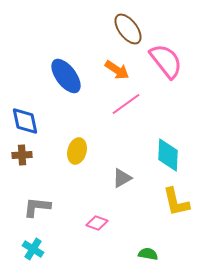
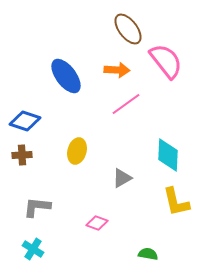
orange arrow: rotated 30 degrees counterclockwise
blue diamond: rotated 60 degrees counterclockwise
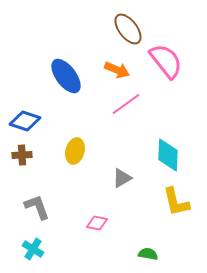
orange arrow: rotated 20 degrees clockwise
yellow ellipse: moved 2 px left
gray L-shape: rotated 64 degrees clockwise
pink diamond: rotated 10 degrees counterclockwise
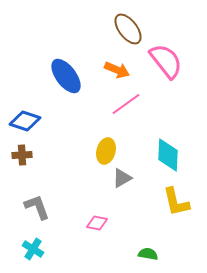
yellow ellipse: moved 31 px right
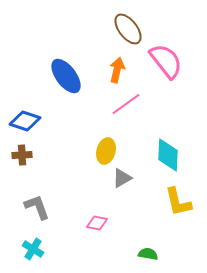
orange arrow: rotated 100 degrees counterclockwise
yellow L-shape: moved 2 px right
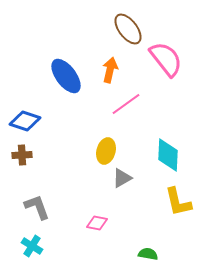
pink semicircle: moved 2 px up
orange arrow: moved 7 px left
cyan cross: moved 1 px left, 3 px up
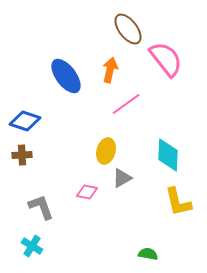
gray L-shape: moved 4 px right
pink diamond: moved 10 px left, 31 px up
